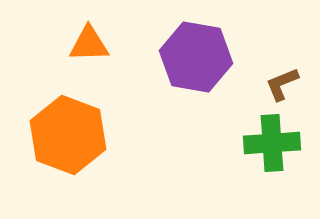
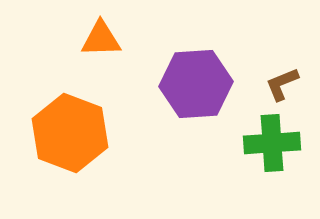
orange triangle: moved 12 px right, 5 px up
purple hexagon: moved 27 px down; rotated 14 degrees counterclockwise
orange hexagon: moved 2 px right, 2 px up
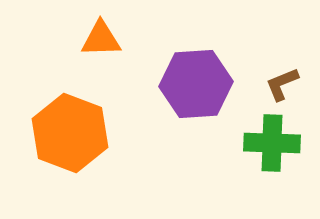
green cross: rotated 6 degrees clockwise
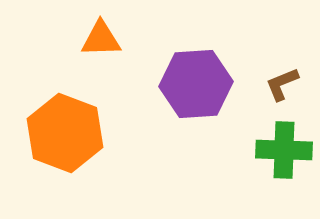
orange hexagon: moved 5 px left
green cross: moved 12 px right, 7 px down
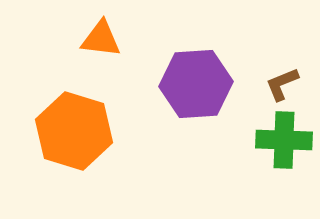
orange triangle: rotated 9 degrees clockwise
orange hexagon: moved 9 px right, 2 px up; rotated 4 degrees counterclockwise
green cross: moved 10 px up
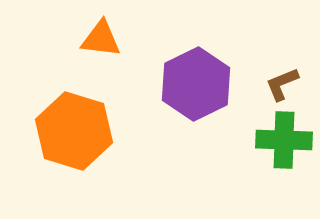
purple hexagon: rotated 22 degrees counterclockwise
